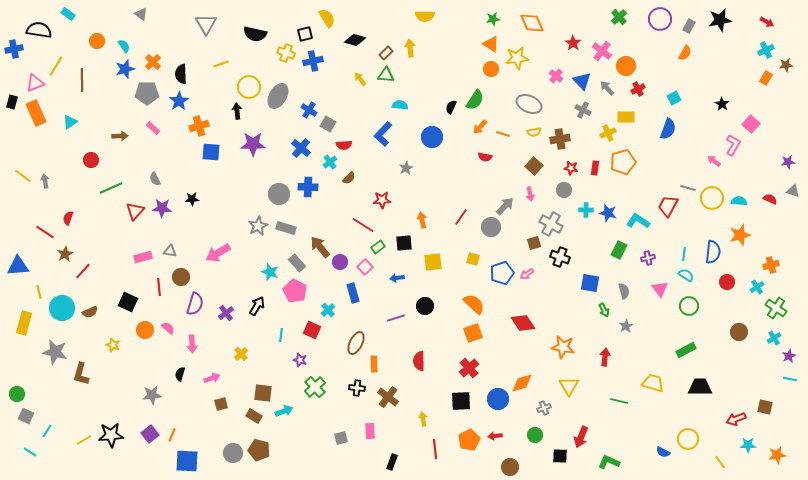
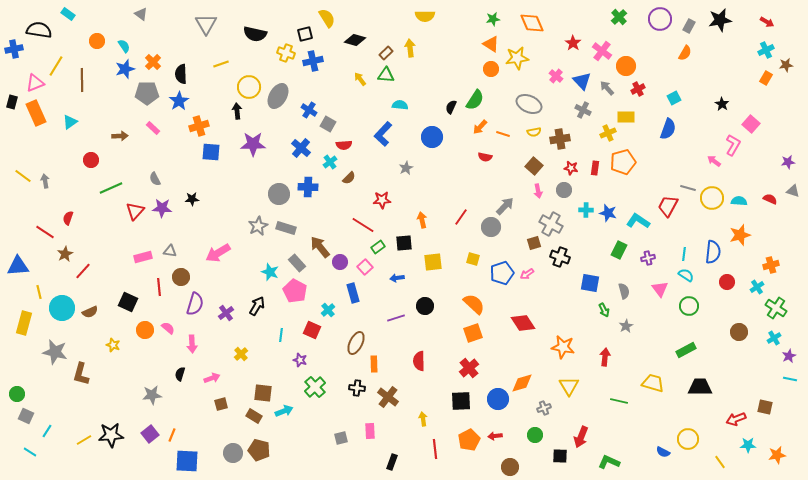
pink arrow at (530, 194): moved 8 px right, 3 px up
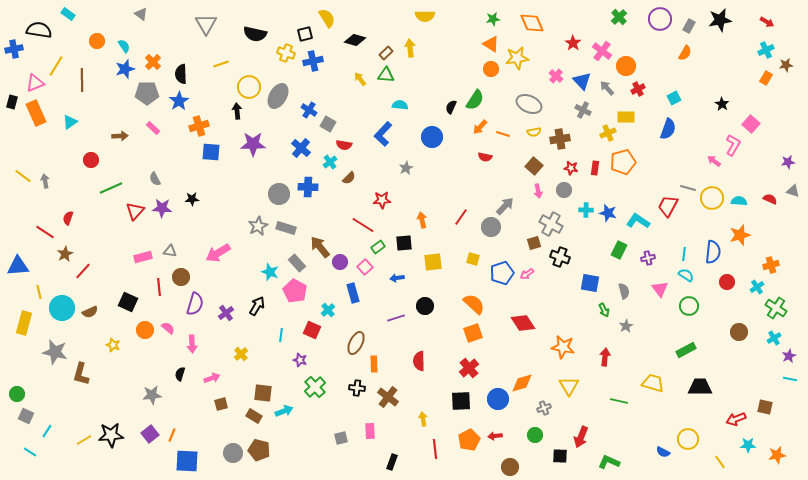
red semicircle at (344, 145): rotated 14 degrees clockwise
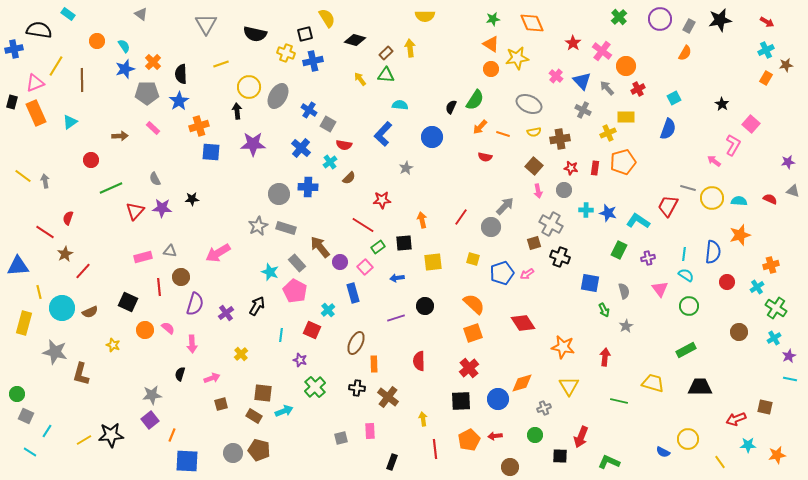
purple square at (150, 434): moved 14 px up
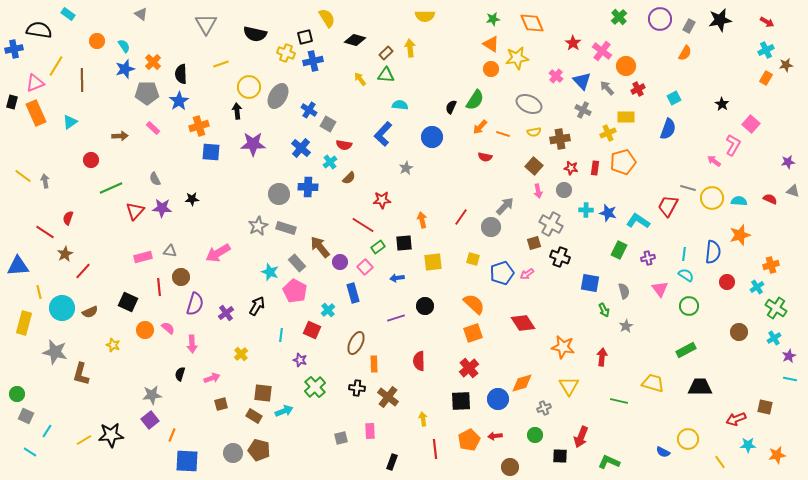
black square at (305, 34): moved 3 px down
red arrow at (605, 357): moved 3 px left
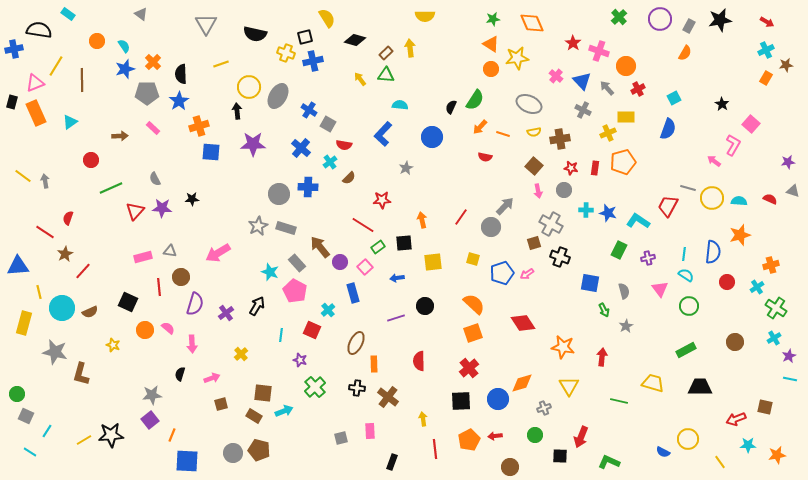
pink cross at (602, 51): moved 3 px left; rotated 18 degrees counterclockwise
brown circle at (739, 332): moved 4 px left, 10 px down
